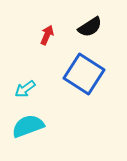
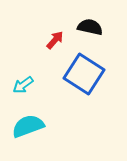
black semicircle: rotated 135 degrees counterclockwise
red arrow: moved 8 px right, 5 px down; rotated 18 degrees clockwise
cyan arrow: moved 2 px left, 4 px up
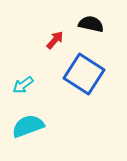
black semicircle: moved 1 px right, 3 px up
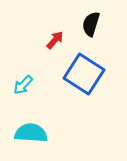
black semicircle: rotated 85 degrees counterclockwise
cyan arrow: rotated 10 degrees counterclockwise
cyan semicircle: moved 3 px right, 7 px down; rotated 24 degrees clockwise
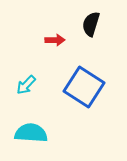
red arrow: rotated 48 degrees clockwise
blue square: moved 13 px down
cyan arrow: moved 3 px right
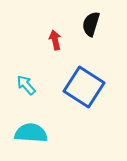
red arrow: rotated 102 degrees counterclockwise
cyan arrow: rotated 95 degrees clockwise
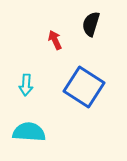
red arrow: rotated 12 degrees counterclockwise
cyan arrow: rotated 135 degrees counterclockwise
cyan semicircle: moved 2 px left, 1 px up
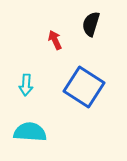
cyan semicircle: moved 1 px right
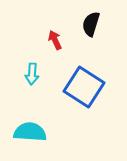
cyan arrow: moved 6 px right, 11 px up
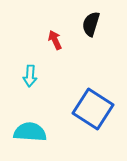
cyan arrow: moved 2 px left, 2 px down
blue square: moved 9 px right, 22 px down
